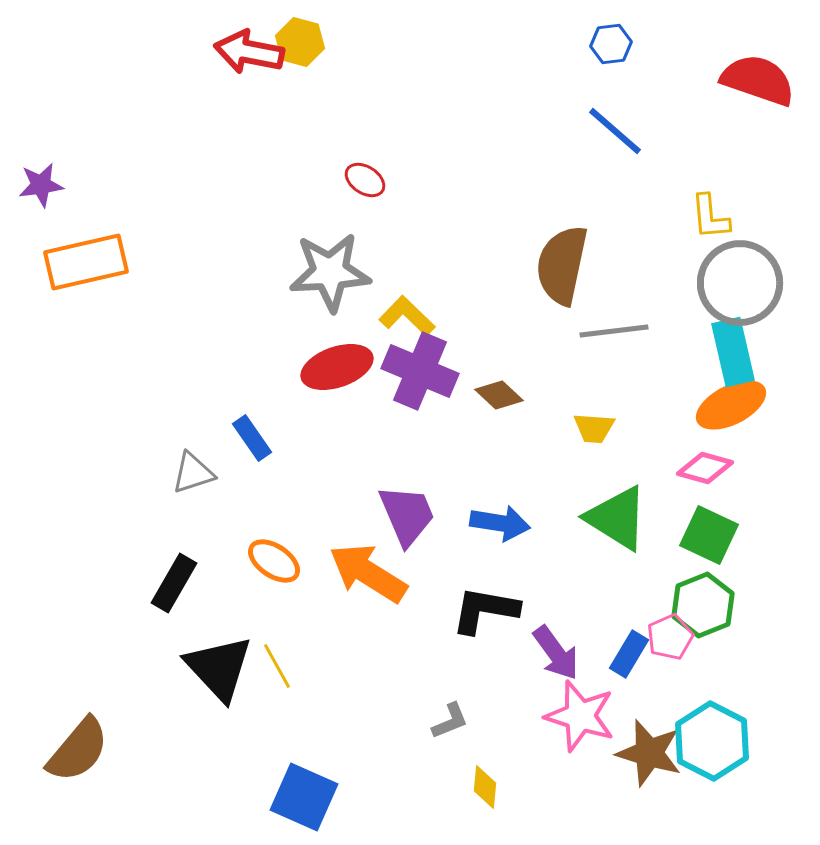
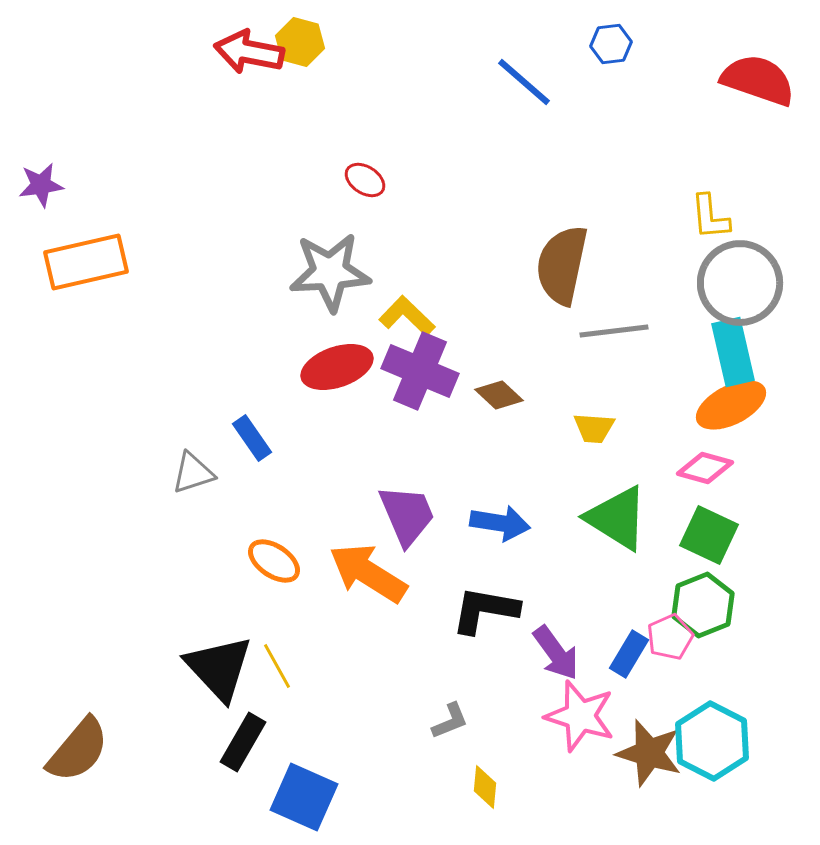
blue line at (615, 131): moved 91 px left, 49 px up
black rectangle at (174, 583): moved 69 px right, 159 px down
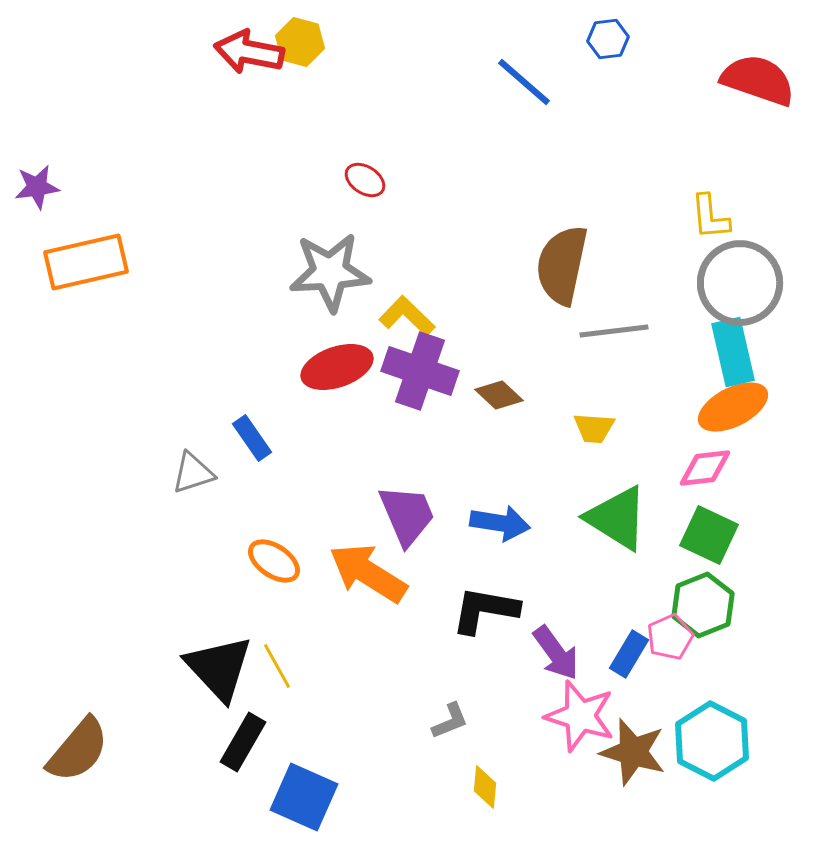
blue hexagon at (611, 44): moved 3 px left, 5 px up
purple star at (41, 185): moved 4 px left, 2 px down
purple cross at (420, 371): rotated 4 degrees counterclockwise
orange ellipse at (731, 405): moved 2 px right, 2 px down
pink diamond at (705, 468): rotated 22 degrees counterclockwise
brown star at (649, 753): moved 16 px left, 1 px up
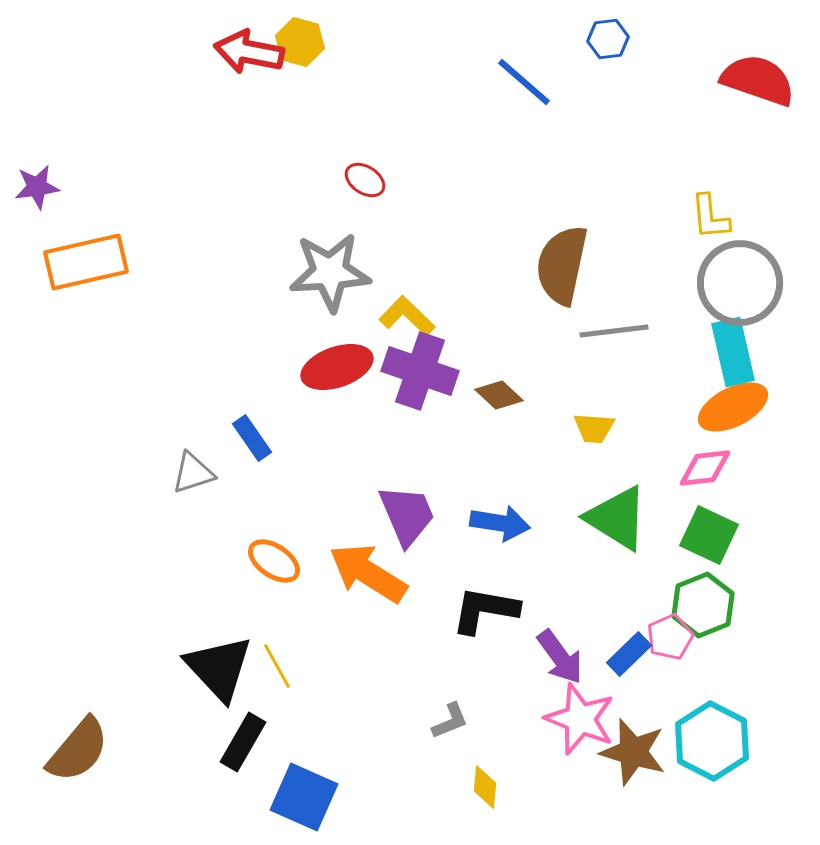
purple arrow at (556, 653): moved 4 px right, 4 px down
blue rectangle at (629, 654): rotated 15 degrees clockwise
pink star at (580, 716): moved 3 px down; rotated 4 degrees clockwise
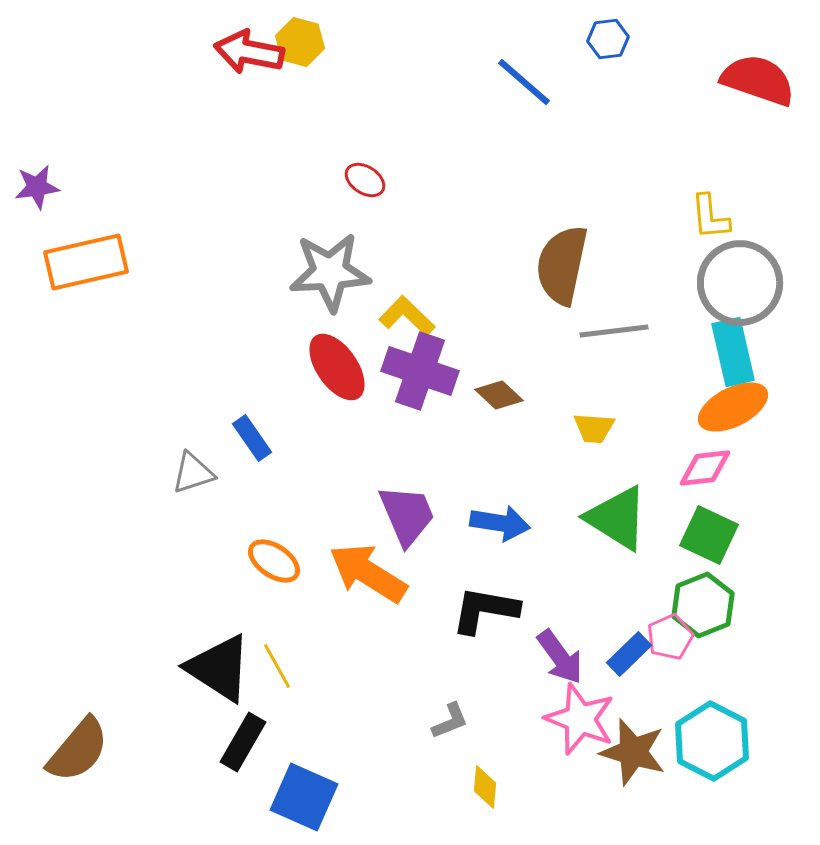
red ellipse at (337, 367): rotated 74 degrees clockwise
black triangle at (219, 668): rotated 14 degrees counterclockwise
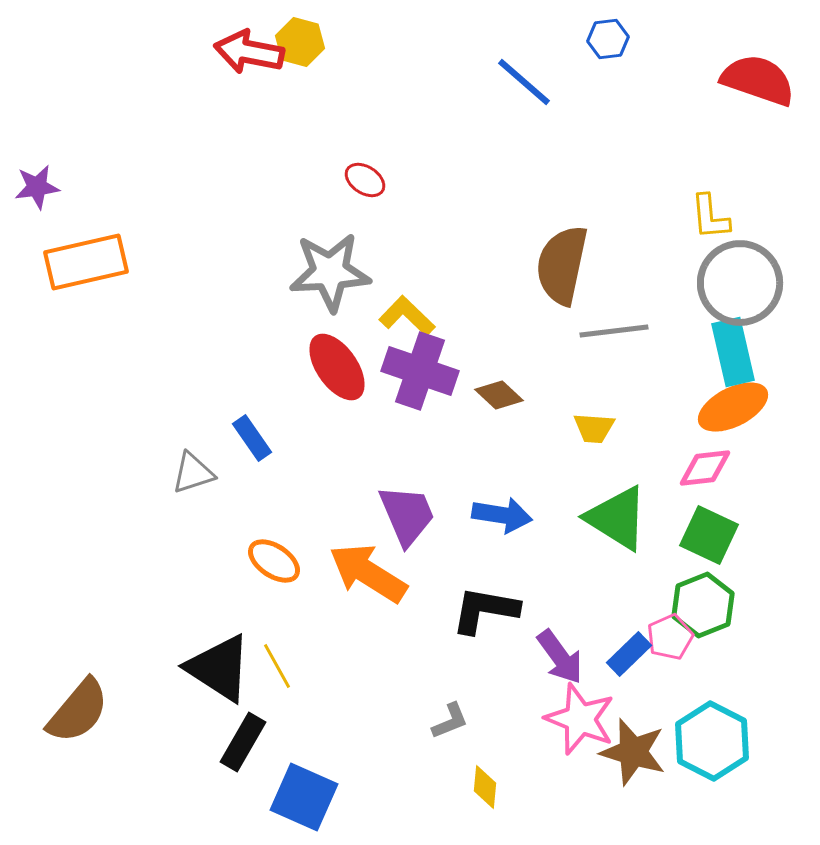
blue arrow at (500, 523): moved 2 px right, 8 px up
brown semicircle at (78, 750): moved 39 px up
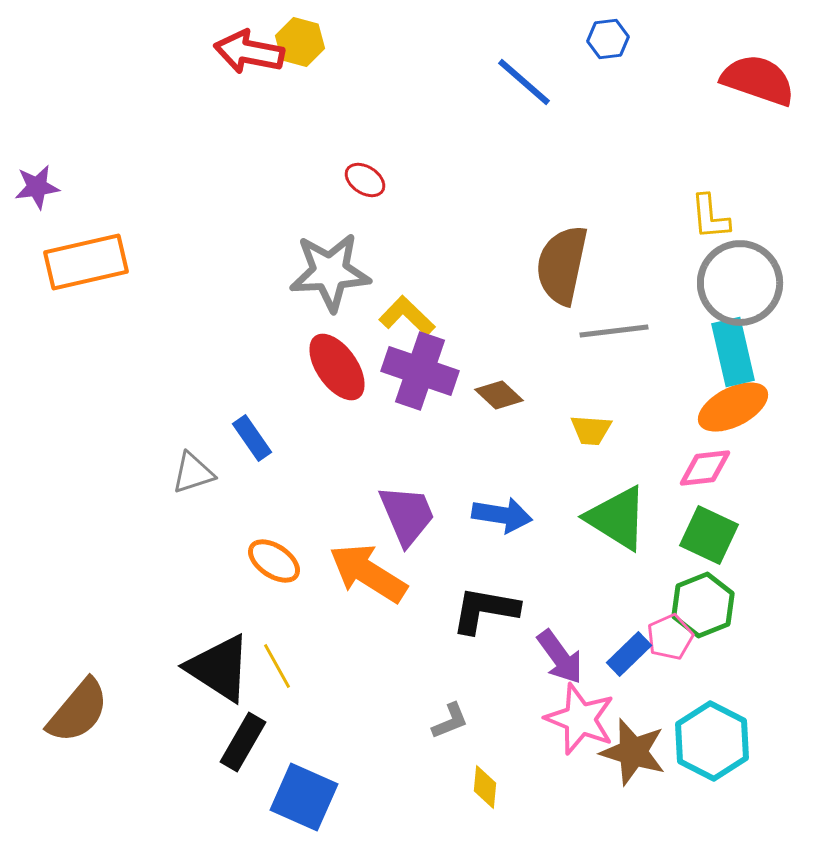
yellow trapezoid at (594, 428): moved 3 px left, 2 px down
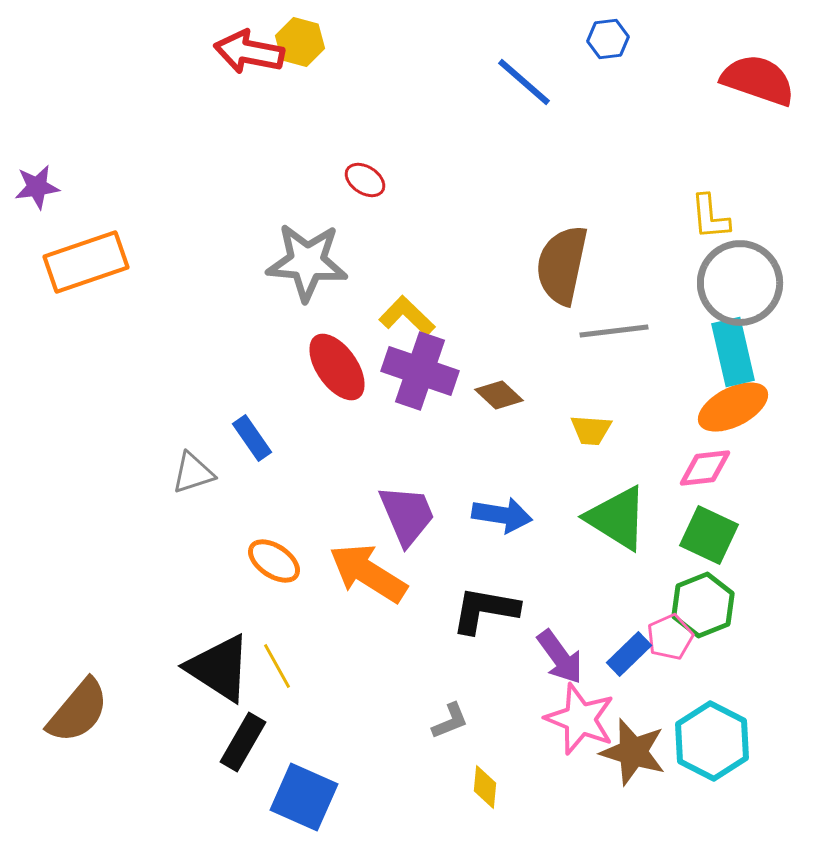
orange rectangle at (86, 262): rotated 6 degrees counterclockwise
gray star at (330, 272): moved 23 px left, 10 px up; rotated 8 degrees clockwise
